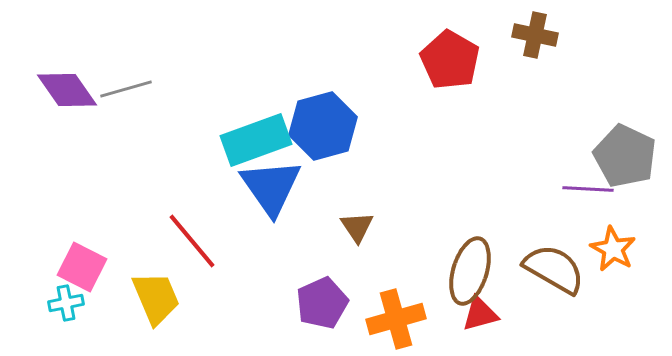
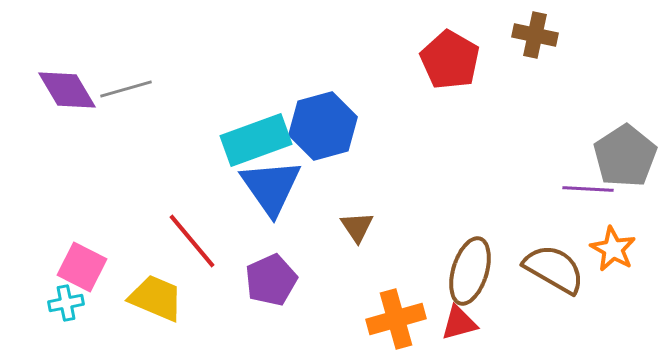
purple diamond: rotated 4 degrees clockwise
gray pentagon: rotated 14 degrees clockwise
yellow trapezoid: rotated 44 degrees counterclockwise
purple pentagon: moved 51 px left, 23 px up
red triangle: moved 21 px left, 9 px down
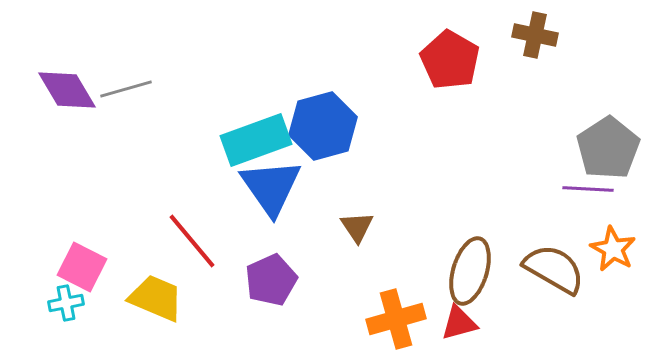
gray pentagon: moved 17 px left, 8 px up
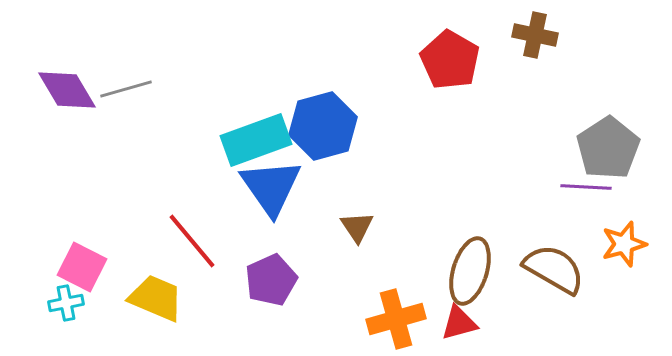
purple line: moved 2 px left, 2 px up
orange star: moved 11 px right, 5 px up; rotated 27 degrees clockwise
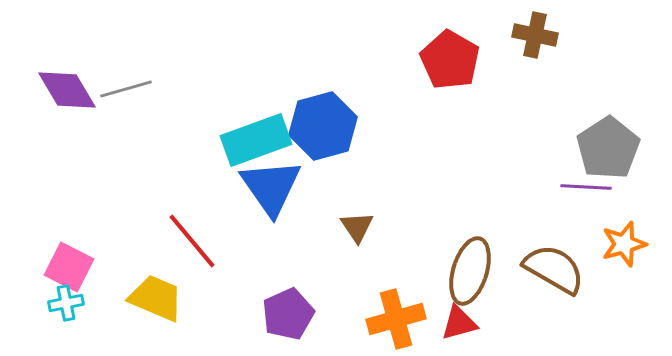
pink square: moved 13 px left
purple pentagon: moved 17 px right, 34 px down
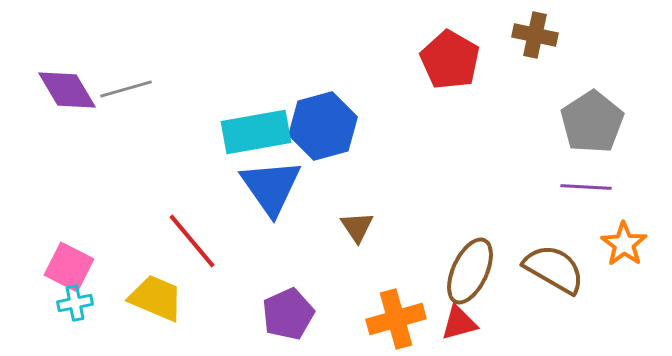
cyan rectangle: moved 8 px up; rotated 10 degrees clockwise
gray pentagon: moved 16 px left, 26 px up
orange star: rotated 21 degrees counterclockwise
brown ellipse: rotated 8 degrees clockwise
cyan cross: moved 9 px right
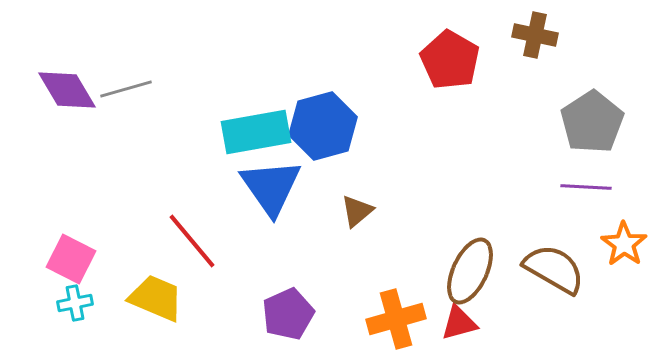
brown triangle: moved 16 px up; rotated 24 degrees clockwise
pink square: moved 2 px right, 8 px up
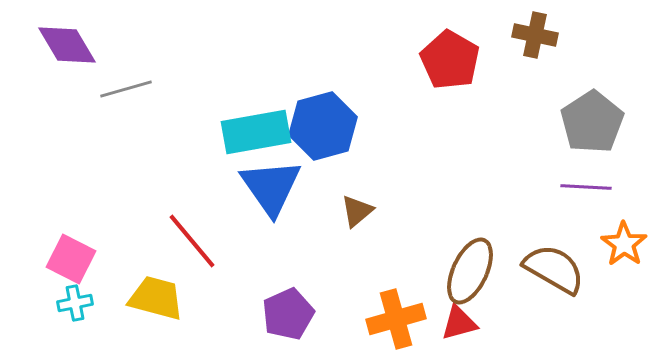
purple diamond: moved 45 px up
yellow trapezoid: rotated 8 degrees counterclockwise
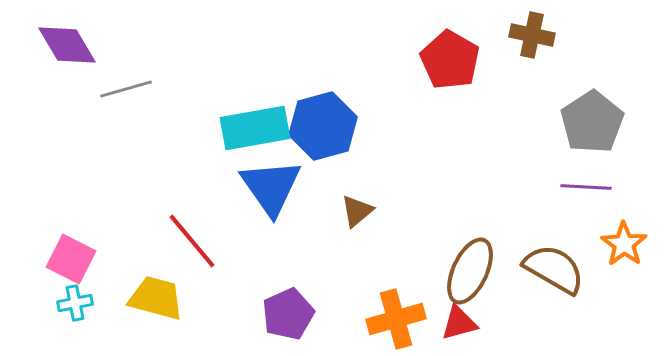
brown cross: moved 3 px left
cyan rectangle: moved 1 px left, 4 px up
